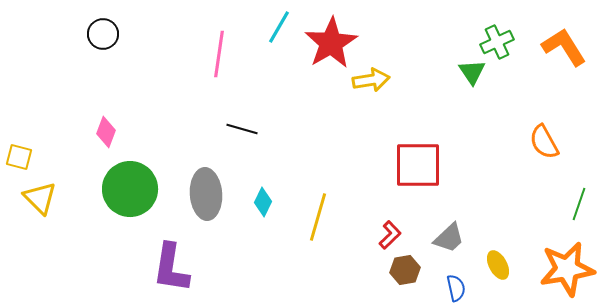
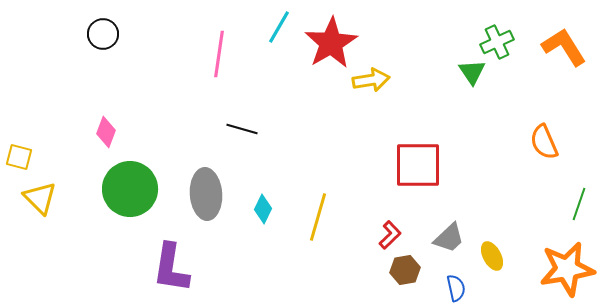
orange semicircle: rotated 6 degrees clockwise
cyan diamond: moved 7 px down
yellow ellipse: moved 6 px left, 9 px up
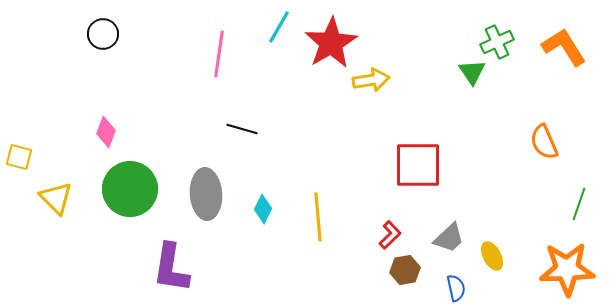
yellow triangle: moved 16 px right
yellow line: rotated 21 degrees counterclockwise
orange star: rotated 8 degrees clockwise
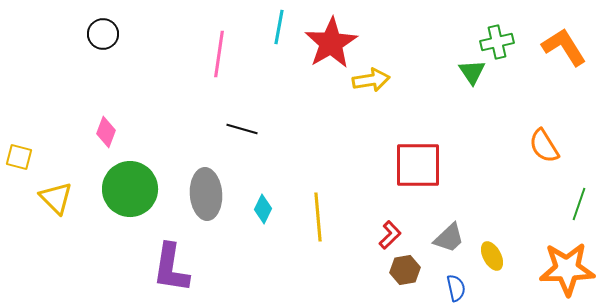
cyan line: rotated 20 degrees counterclockwise
green cross: rotated 12 degrees clockwise
orange semicircle: moved 4 px down; rotated 9 degrees counterclockwise
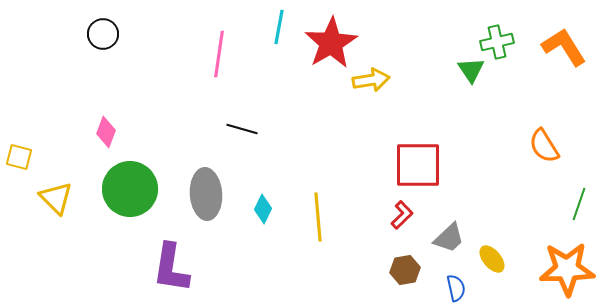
green triangle: moved 1 px left, 2 px up
red L-shape: moved 12 px right, 20 px up
yellow ellipse: moved 3 px down; rotated 12 degrees counterclockwise
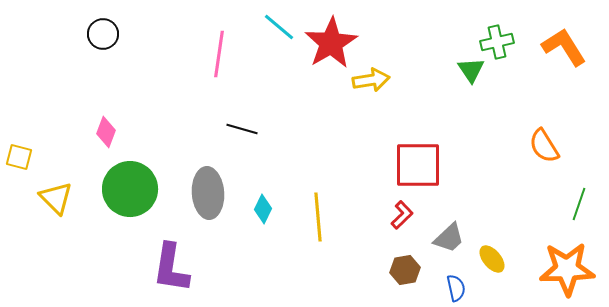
cyan line: rotated 60 degrees counterclockwise
gray ellipse: moved 2 px right, 1 px up
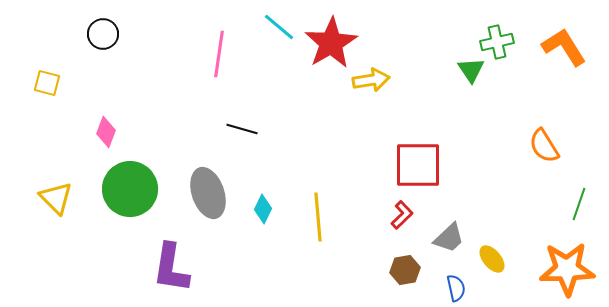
yellow square: moved 28 px right, 74 px up
gray ellipse: rotated 15 degrees counterclockwise
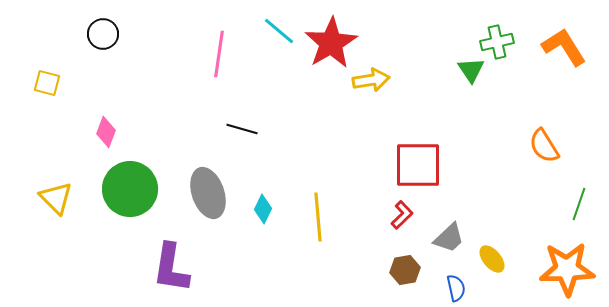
cyan line: moved 4 px down
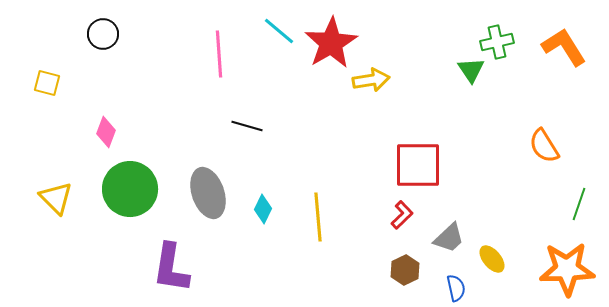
pink line: rotated 12 degrees counterclockwise
black line: moved 5 px right, 3 px up
brown hexagon: rotated 16 degrees counterclockwise
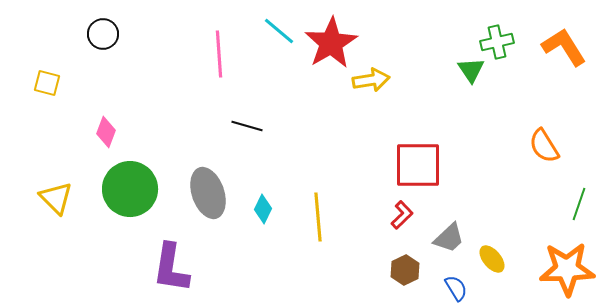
blue semicircle: rotated 20 degrees counterclockwise
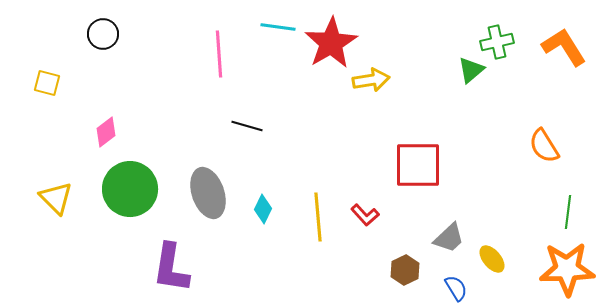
cyan line: moved 1 px left, 4 px up; rotated 32 degrees counterclockwise
green triangle: rotated 24 degrees clockwise
pink diamond: rotated 32 degrees clockwise
green line: moved 11 px left, 8 px down; rotated 12 degrees counterclockwise
red L-shape: moved 37 px left; rotated 92 degrees clockwise
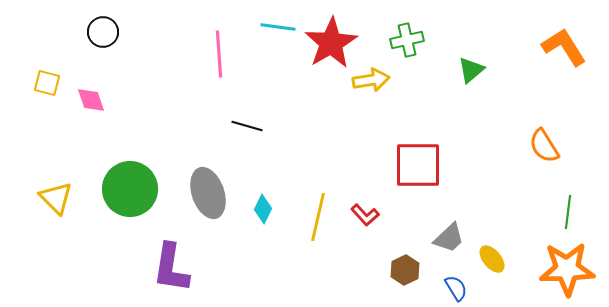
black circle: moved 2 px up
green cross: moved 90 px left, 2 px up
pink diamond: moved 15 px left, 32 px up; rotated 72 degrees counterclockwise
yellow line: rotated 18 degrees clockwise
